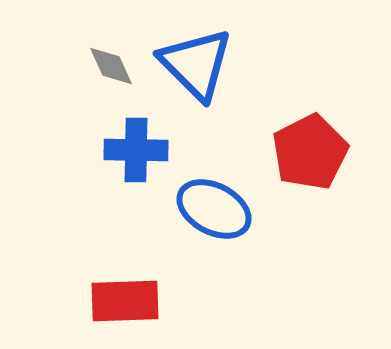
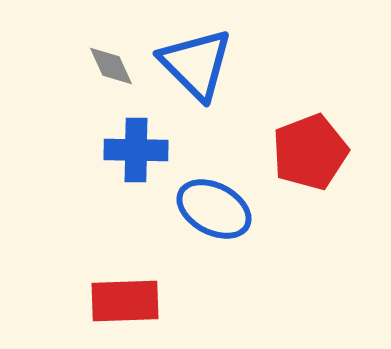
red pentagon: rotated 6 degrees clockwise
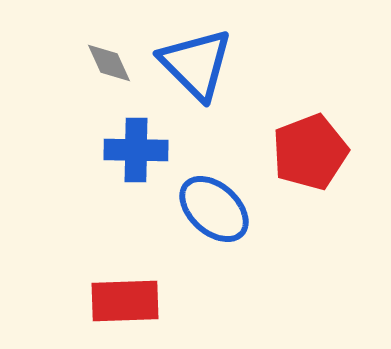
gray diamond: moved 2 px left, 3 px up
blue ellipse: rotated 14 degrees clockwise
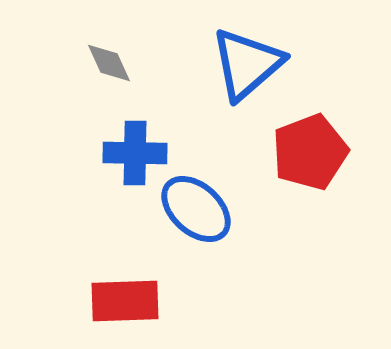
blue triangle: moved 51 px right; rotated 34 degrees clockwise
blue cross: moved 1 px left, 3 px down
blue ellipse: moved 18 px left
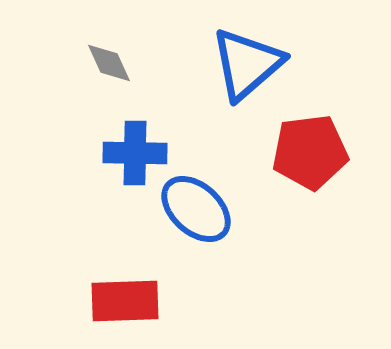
red pentagon: rotated 14 degrees clockwise
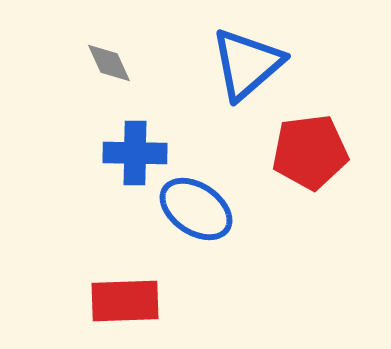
blue ellipse: rotated 8 degrees counterclockwise
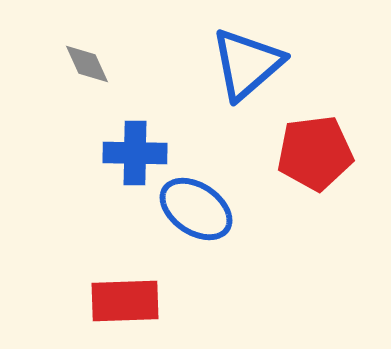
gray diamond: moved 22 px left, 1 px down
red pentagon: moved 5 px right, 1 px down
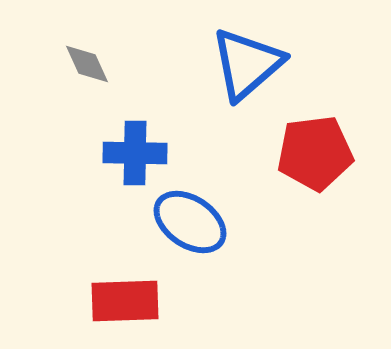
blue ellipse: moved 6 px left, 13 px down
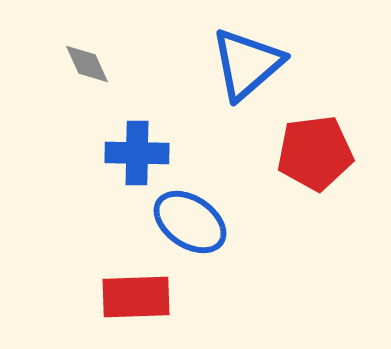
blue cross: moved 2 px right
red rectangle: moved 11 px right, 4 px up
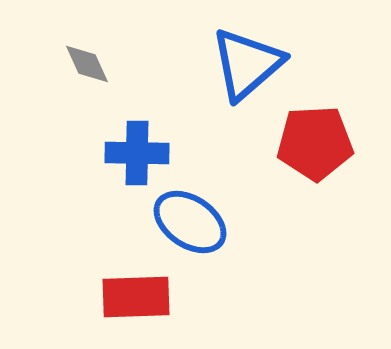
red pentagon: moved 10 px up; rotated 4 degrees clockwise
